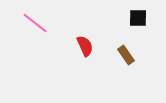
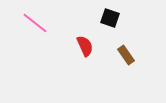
black square: moved 28 px left; rotated 18 degrees clockwise
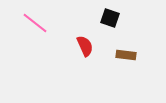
brown rectangle: rotated 48 degrees counterclockwise
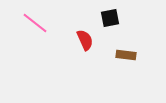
black square: rotated 30 degrees counterclockwise
red semicircle: moved 6 px up
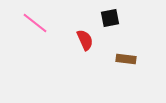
brown rectangle: moved 4 px down
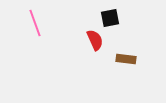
pink line: rotated 32 degrees clockwise
red semicircle: moved 10 px right
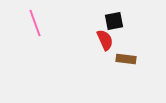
black square: moved 4 px right, 3 px down
red semicircle: moved 10 px right
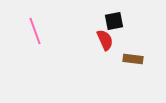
pink line: moved 8 px down
brown rectangle: moved 7 px right
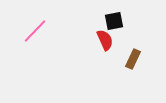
pink line: rotated 64 degrees clockwise
brown rectangle: rotated 72 degrees counterclockwise
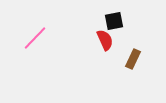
pink line: moved 7 px down
